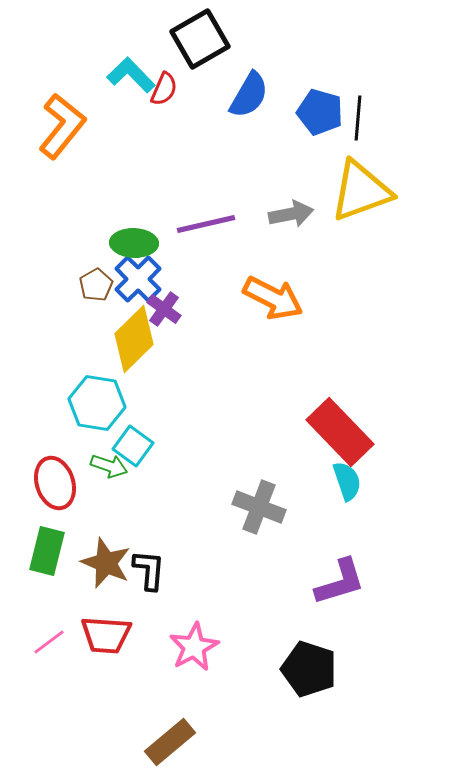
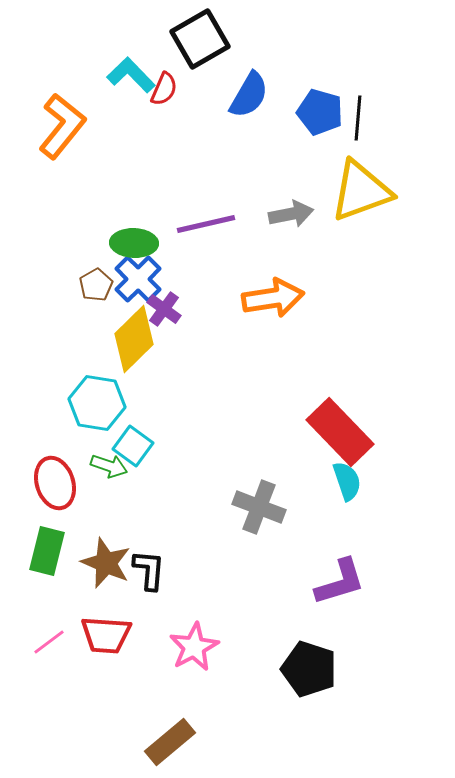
orange arrow: rotated 36 degrees counterclockwise
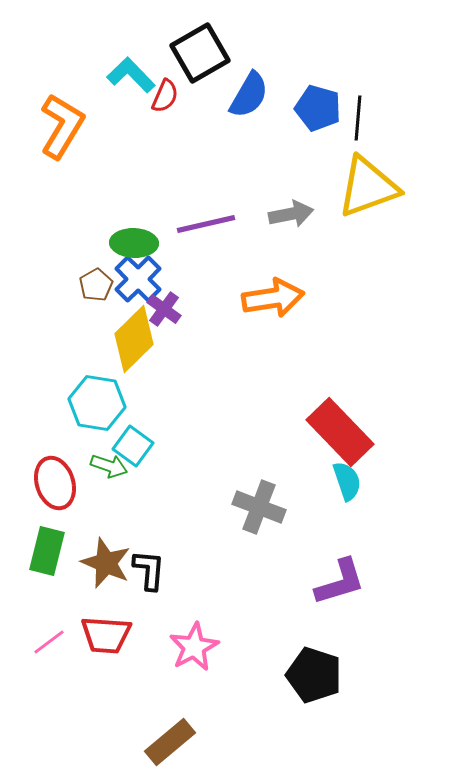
black square: moved 14 px down
red semicircle: moved 1 px right, 7 px down
blue pentagon: moved 2 px left, 4 px up
orange L-shape: rotated 8 degrees counterclockwise
yellow triangle: moved 7 px right, 4 px up
black pentagon: moved 5 px right, 6 px down
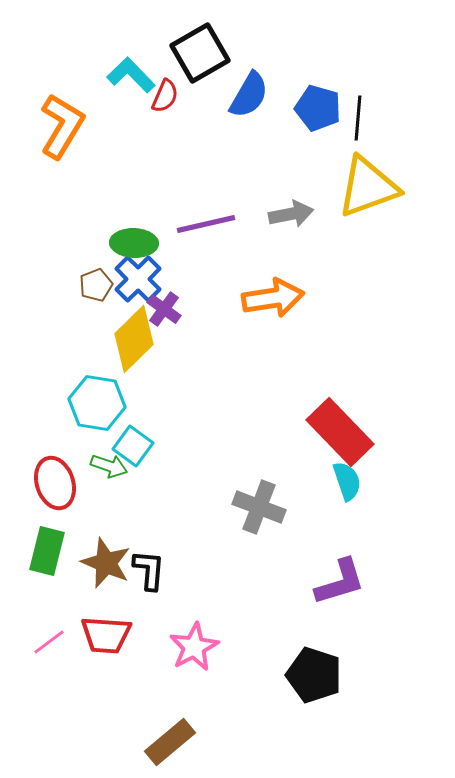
brown pentagon: rotated 8 degrees clockwise
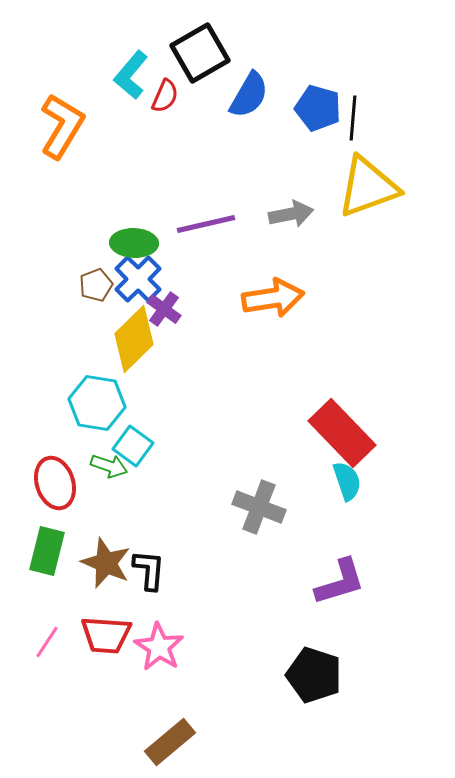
cyan L-shape: rotated 96 degrees counterclockwise
black line: moved 5 px left
red rectangle: moved 2 px right, 1 px down
pink line: moved 2 px left; rotated 20 degrees counterclockwise
pink star: moved 35 px left; rotated 12 degrees counterclockwise
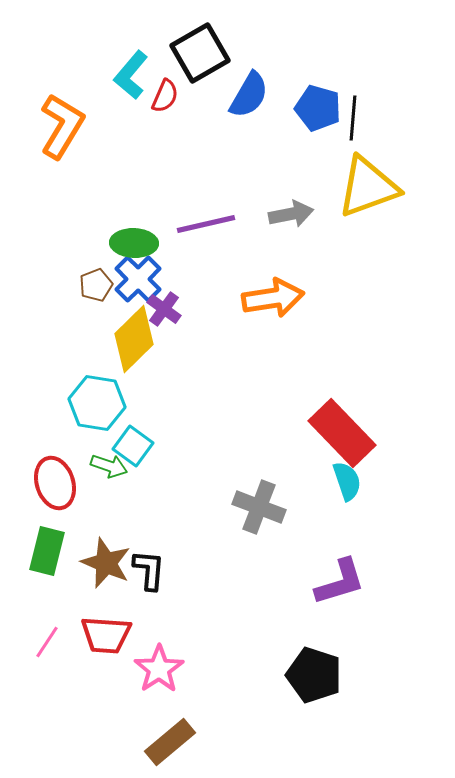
pink star: moved 22 px down; rotated 6 degrees clockwise
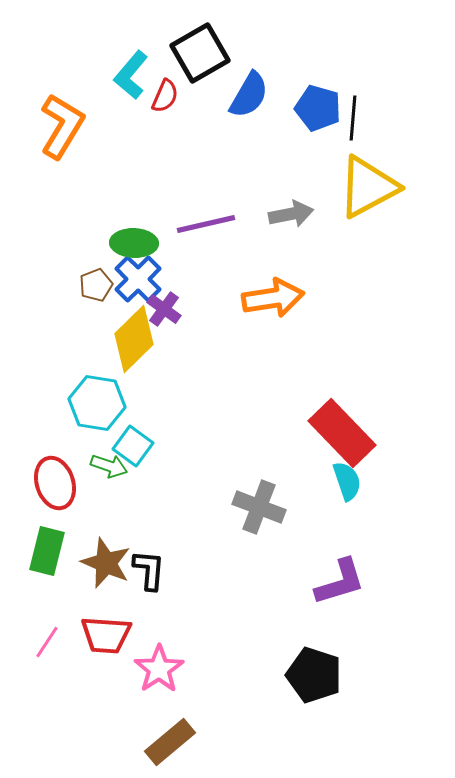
yellow triangle: rotated 8 degrees counterclockwise
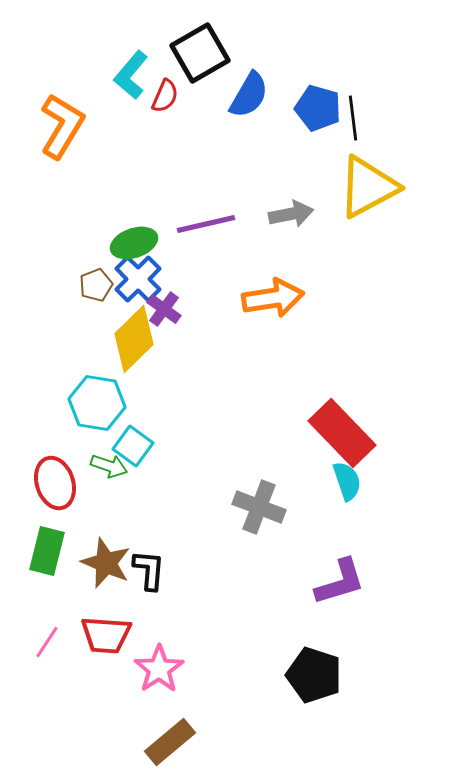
black line: rotated 12 degrees counterclockwise
green ellipse: rotated 21 degrees counterclockwise
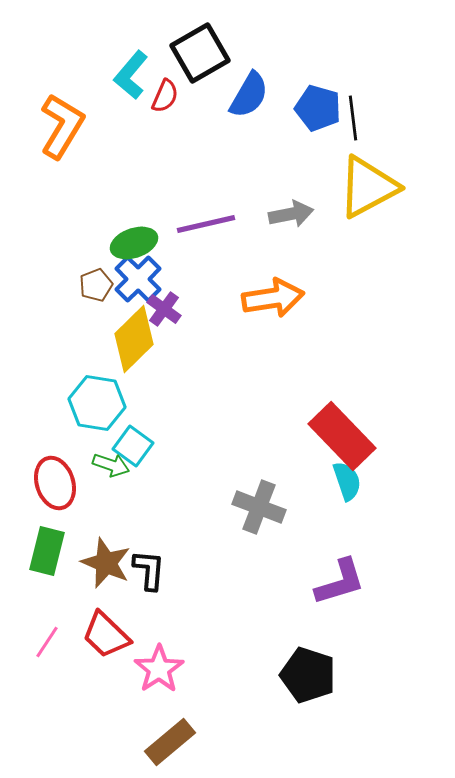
red rectangle: moved 3 px down
green arrow: moved 2 px right, 1 px up
red trapezoid: rotated 40 degrees clockwise
black pentagon: moved 6 px left
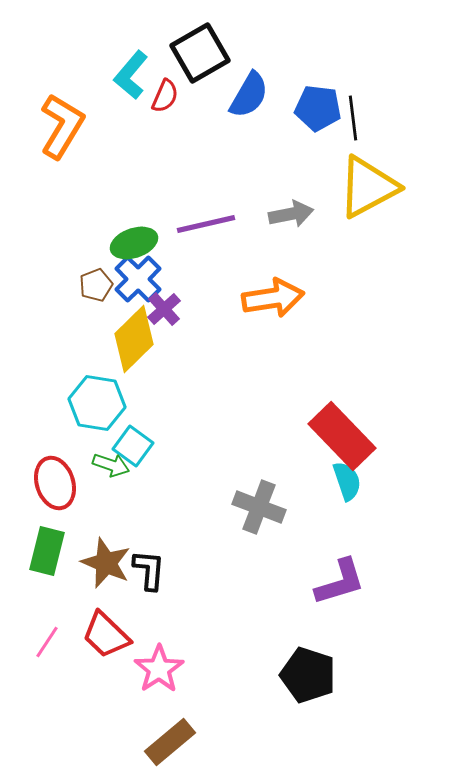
blue pentagon: rotated 9 degrees counterclockwise
purple cross: rotated 12 degrees clockwise
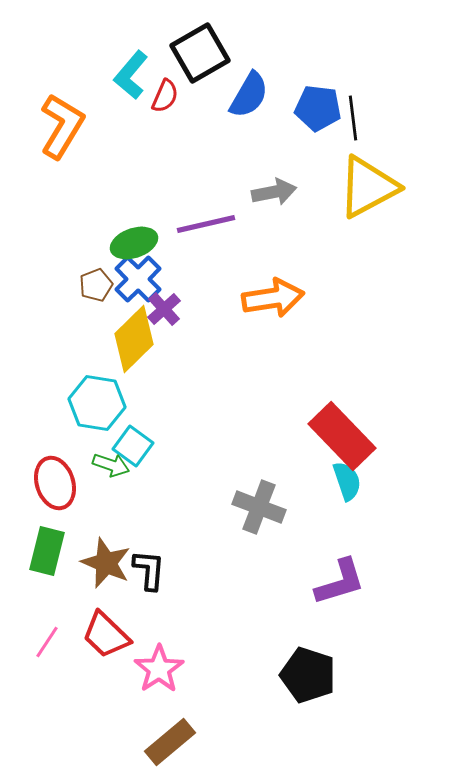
gray arrow: moved 17 px left, 22 px up
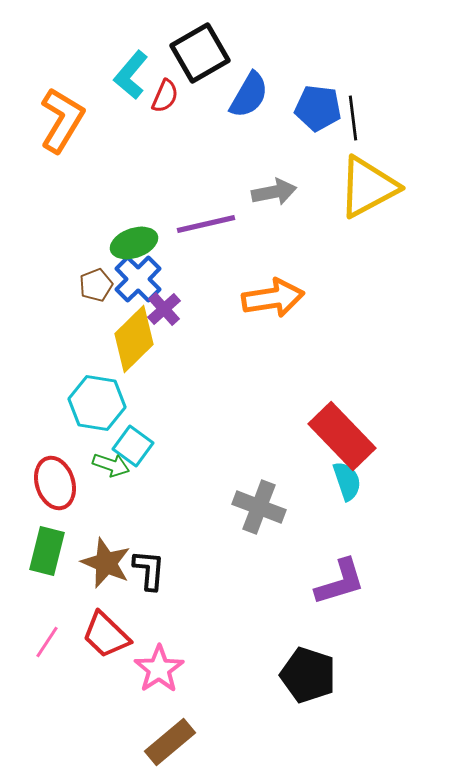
orange L-shape: moved 6 px up
